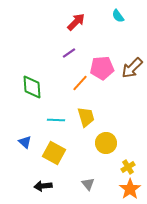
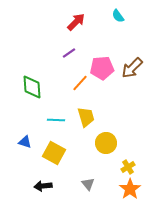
blue triangle: rotated 24 degrees counterclockwise
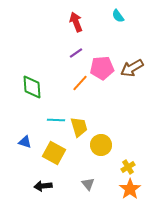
red arrow: rotated 66 degrees counterclockwise
purple line: moved 7 px right
brown arrow: rotated 15 degrees clockwise
yellow trapezoid: moved 7 px left, 10 px down
yellow circle: moved 5 px left, 2 px down
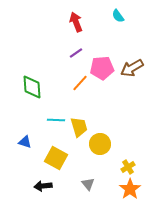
yellow circle: moved 1 px left, 1 px up
yellow square: moved 2 px right, 5 px down
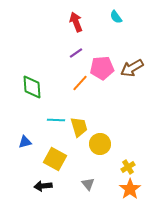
cyan semicircle: moved 2 px left, 1 px down
blue triangle: rotated 32 degrees counterclockwise
yellow square: moved 1 px left, 1 px down
